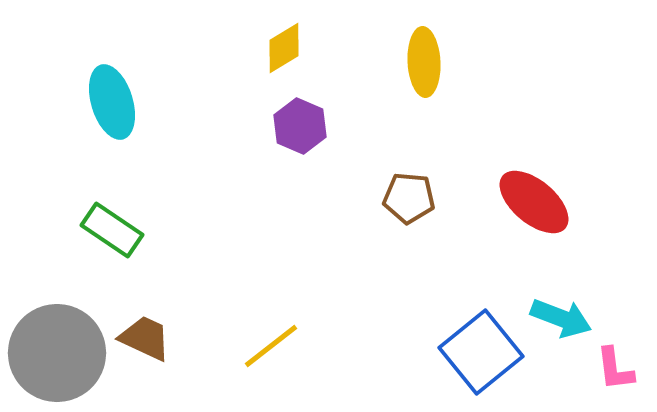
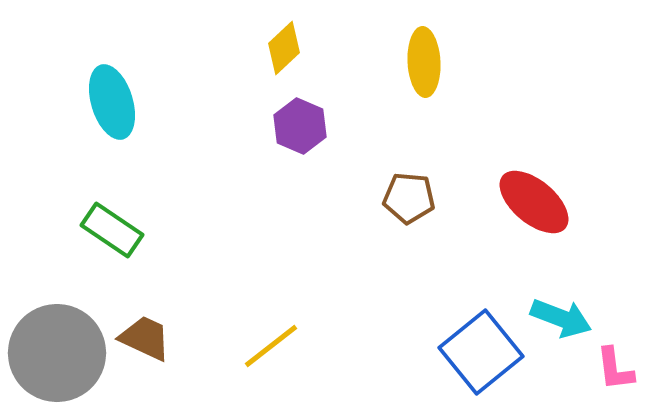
yellow diamond: rotated 12 degrees counterclockwise
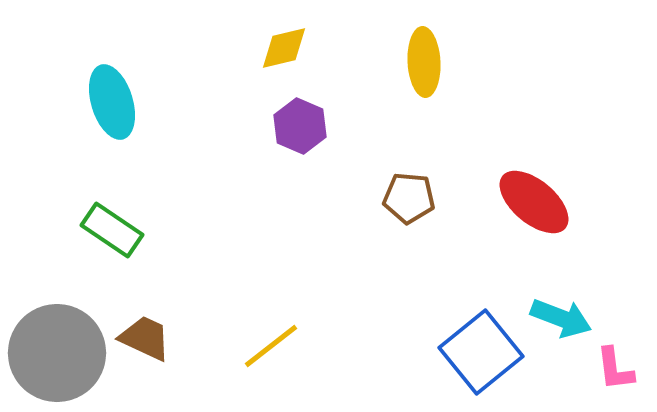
yellow diamond: rotated 30 degrees clockwise
